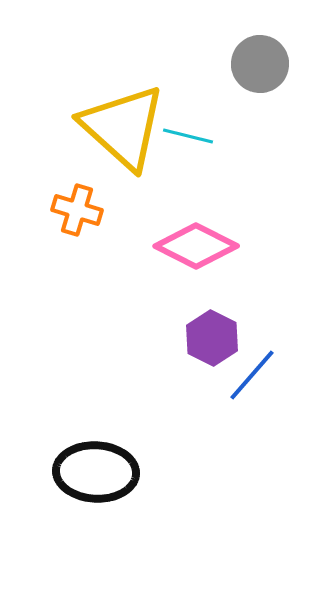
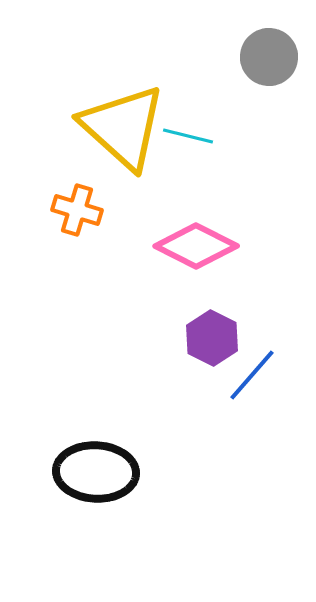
gray circle: moved 9 px right, 7 px up
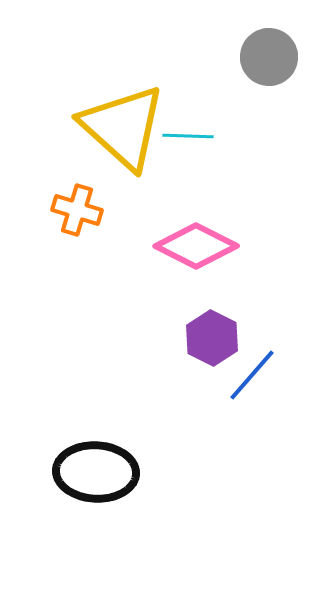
cyan line: rotated 12 degrees counterclockwise
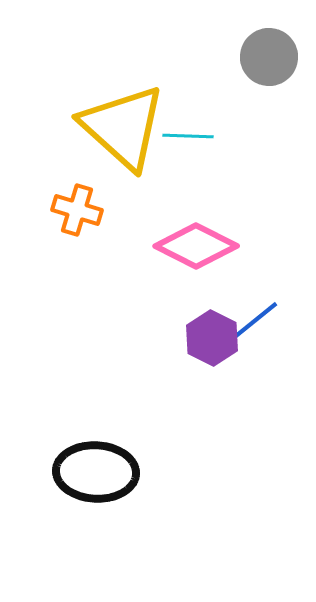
blue line: moved 52 px up; rotated 10 degrees clockwise
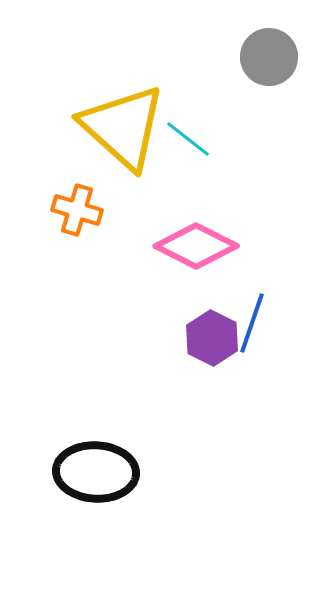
cyan line: moved 3 px down; rotated 36 degrees clockwise
blue line: rotated 32 degrees counterclockwise
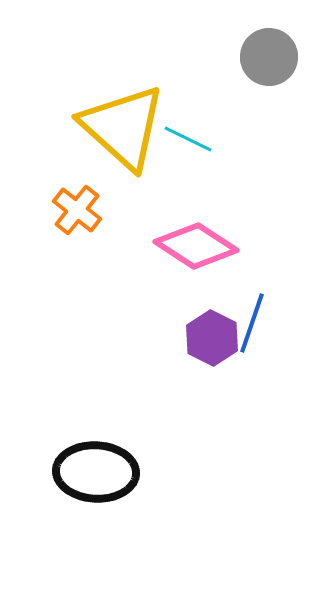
cyan line: rotated 12 degrees counterclockwise
orange cross: rotated 21 degrees clockwise
pink diamond: rotated 6 degrees clockwise
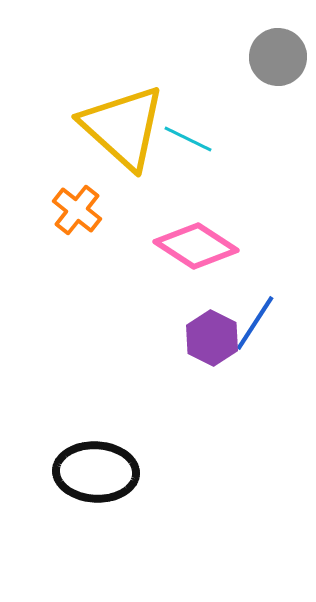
gray circle: moved 9 px right
blue line: moved 3 px right; rotated 14 degrees clockwise
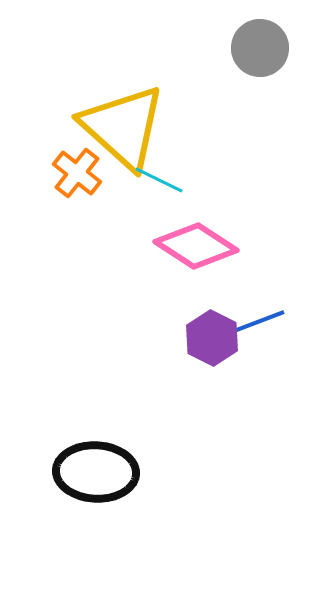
gray circle: moved 18 px left, 9 px up
cyan line: moved 29 px left, 41 px down
orange cross: moved 37 px up
blue line: rotated 36 degrees clockwise
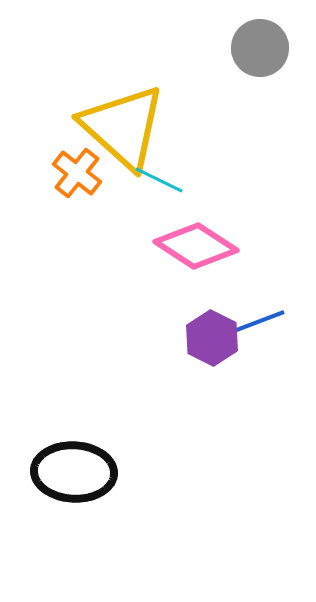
black ellipse: moved 22 px left
